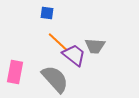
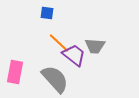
orange line: moved 1 px right, 1 px down
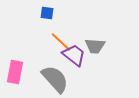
orange line: moved 2 px right, 1 px up
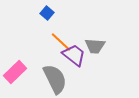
blue square: rotated 32 degrees clockwise
pink rectangle: rotated 35 degrees clockwise
gray semicircle: rotated 16 degrees clockwise
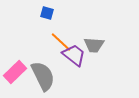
blue square: rotated 24 degrees counterclockwise
gray trapezoid: moved 1 px left, 1 px up
gray semicircle: moved 12 px left, 3 px up
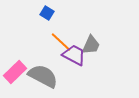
blue square: rotated 16 degrees clockwise
gray trapezoid: moved 3 px left; rotated 70 degrees counterclockwise
purple trapezoid: rotated 10 degrees counterclockwise
gray semicircle: rotated 36 degrees counterclockwise
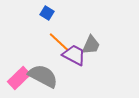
orange line: moved 2 px left
pink rectangle: moved 4 px right, 6 px down
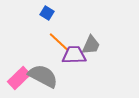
purple trapezoid: rotated 30 degrees counterclockwise
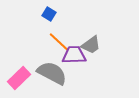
blue square: moved 2 px right, 1 px down
gray trapezoid: rotated 30 degrees clockwise
gray semicircle: moved 9 px right, 3 px up
